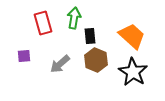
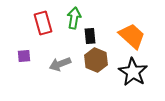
gray arrow: rotated 20 degrees clockwise
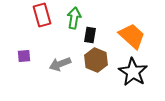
red rectangle: moved 1 px left, 8 px up
black rectangle: moved 1 px up; rotated 14 degrees clockwise
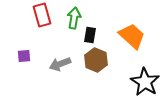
black star: moved 12 px right, 10 px down
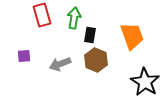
orange trapezoid: rotated 28 degrees clockwise
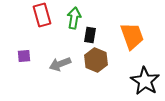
black star: moved 1 px up
